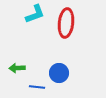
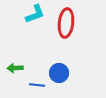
green arrow: moved 2 px left
blue line: moved 2 px up
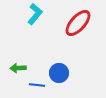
cyan L-shape: rotated 30 degrees counterclockwise
red ellipse: moved 12 px right; rotated 36 degrees clockwise
green arrow: moved 3 px right
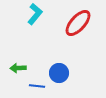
blue line: moved 1 px down
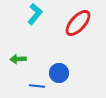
green arrow: moved 9 px up
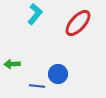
green arrow: moved 6 px left, 5 px down
blue circle: moved 1 px left, 1 px down
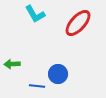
cyan L-shape: rotated 110 degrees clockwise
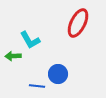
cyan L-shape: moved 5 px left, 26 px down
red ellipse: rotated 16 degrees counterclockwise
green arrow: moved 1 px right, 8 px up
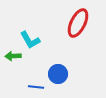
blue line: moved 1 px left, 1 px down
